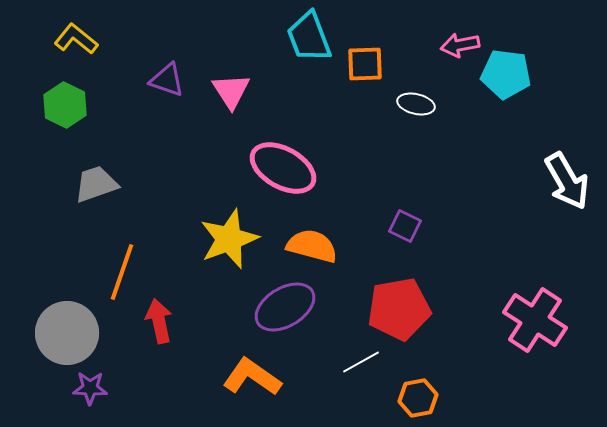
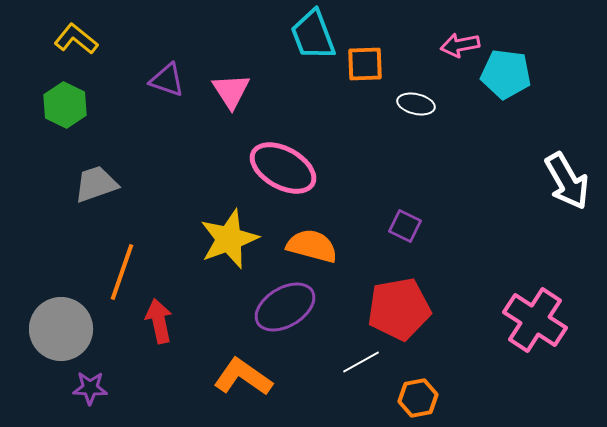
cyan trapezoid: moved 4 px right, 2 px up
gray circle: moved 6 px left, 4 px up
orange L-shape: moved 9 px left
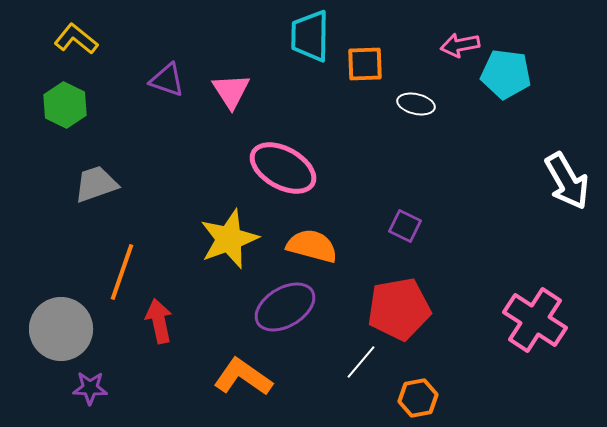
cyan trapezoid: moved 3 px left, 1 px down; rotated 22 degrees clockwise
white line: rotated 21 degrees counterclockwise
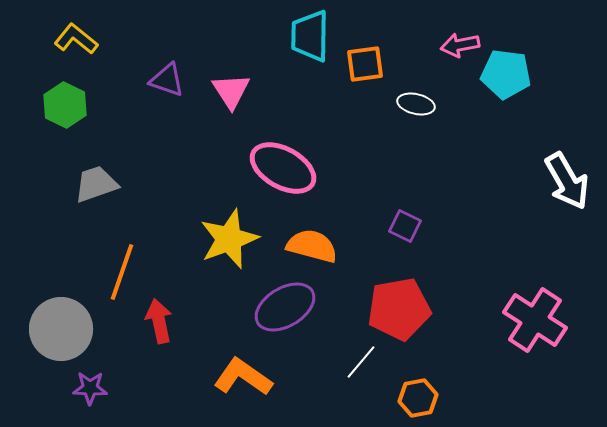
orange square: rotated 6 degrees counterclockwise
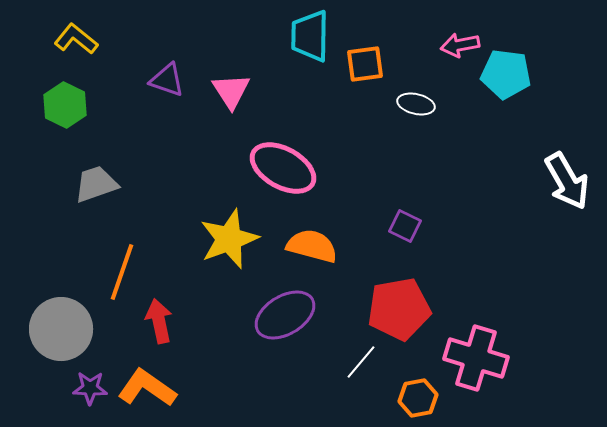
purple ellipse: moved 8 px down
pink cross: moved 59 px left, 38 px down; rotated 16 degrees counterclockwise
orange L-shape: moved 96 px left, 11 px down
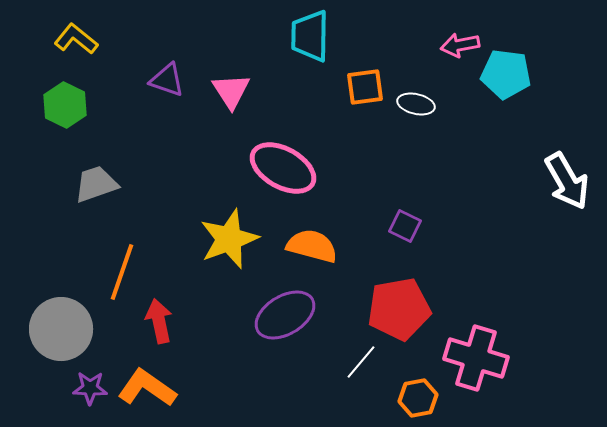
orange square: moved 23 px down
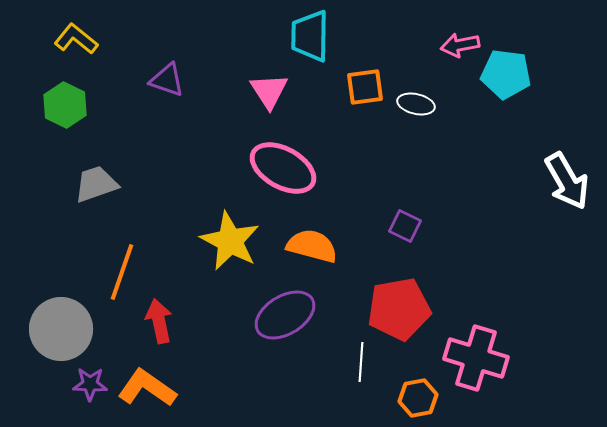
pink triangle: moved 38 px right
yellow star: moved 1 px right, 2 px down; rotated 24 degrees counterclockwise
white line: rotated 36 degrees counterclockwise
purple star: moved 4 px up
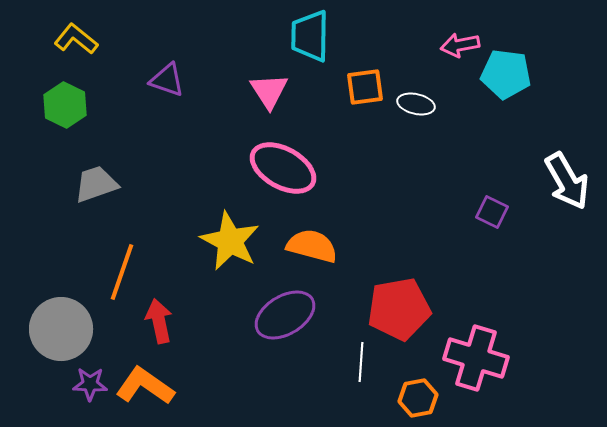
purple square: moved 87 px right, 14 px up
orange L-shape: moved 2 px left, 2 px up
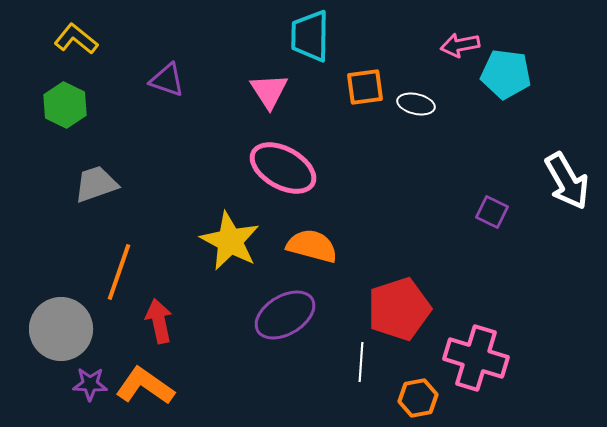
orange line: moved 3 px left
red pentagon: rotated 8 degrees counterclockwise
